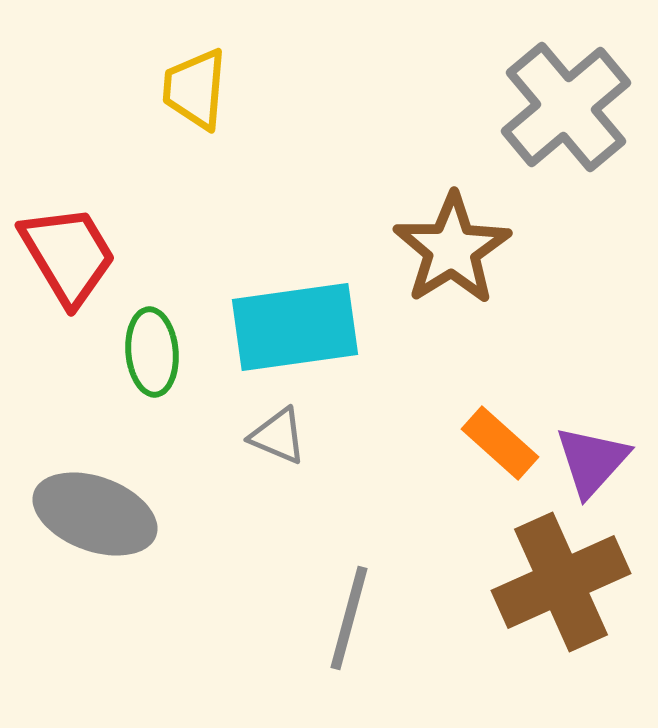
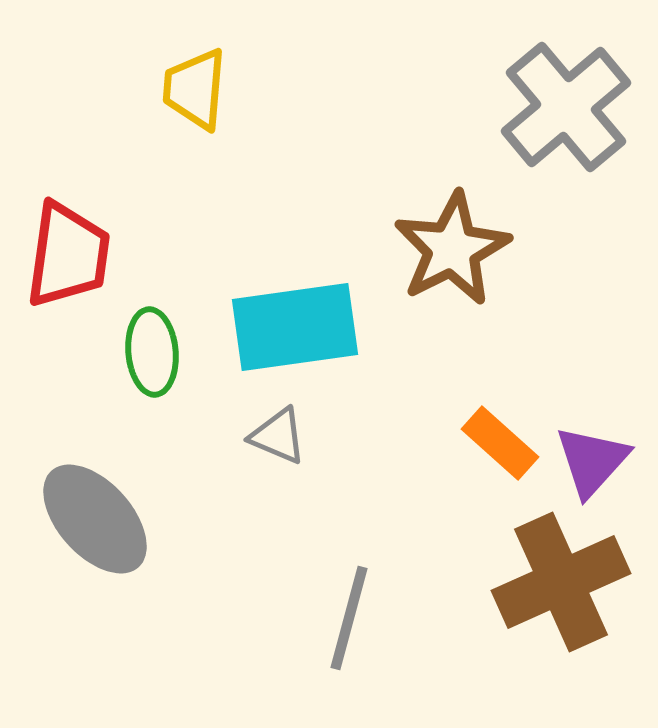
brown star: rotated 5 degrees clockwise
red trapezoid: rotated 39 degrees clockwise
gray ellipse: moved 5 px down; rotated 28 degrees clockwise
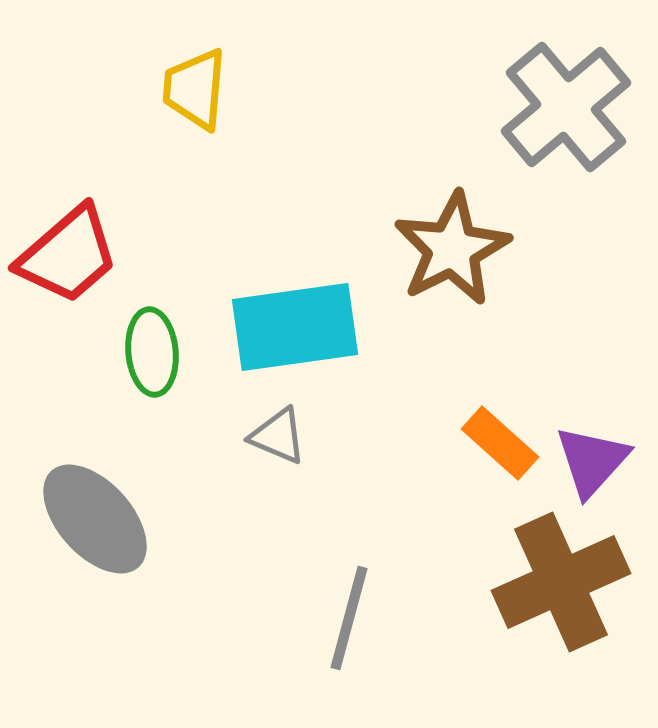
red trapezoid: rotated 41 degrees clockwise
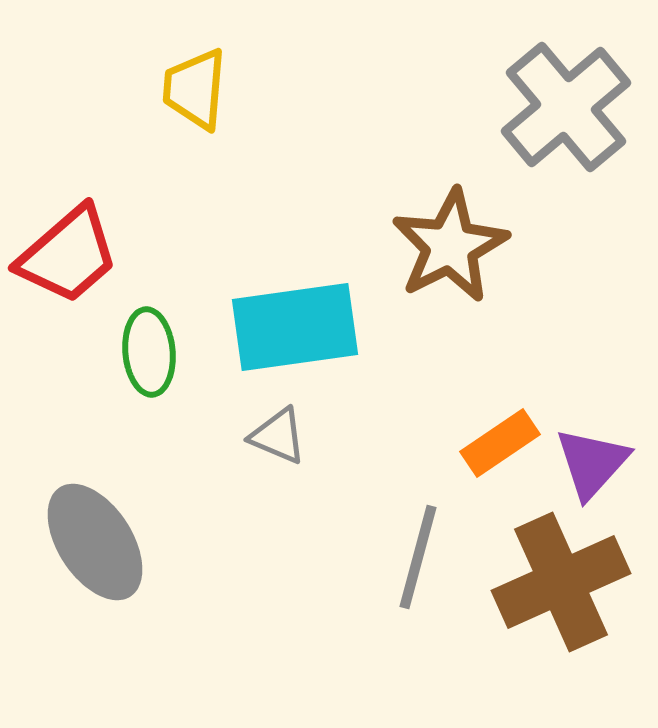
brown star: moved 2 px left, 3 px up
green ellipse: moved 3 px left
orange rectangle: rotated 76 degrees counterclockwise
purple triangle: moved 2 px down
gray ellipse: moved 23 px down; rotated 9 degrees clockwise
gray line: moved 69 px right, 61 px up
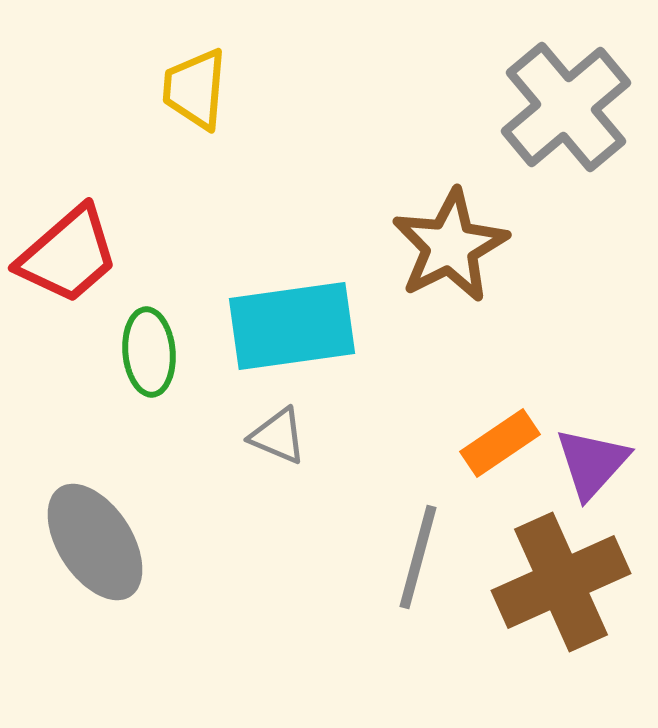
cyan rectangle: moved 3 px left, 1 px up
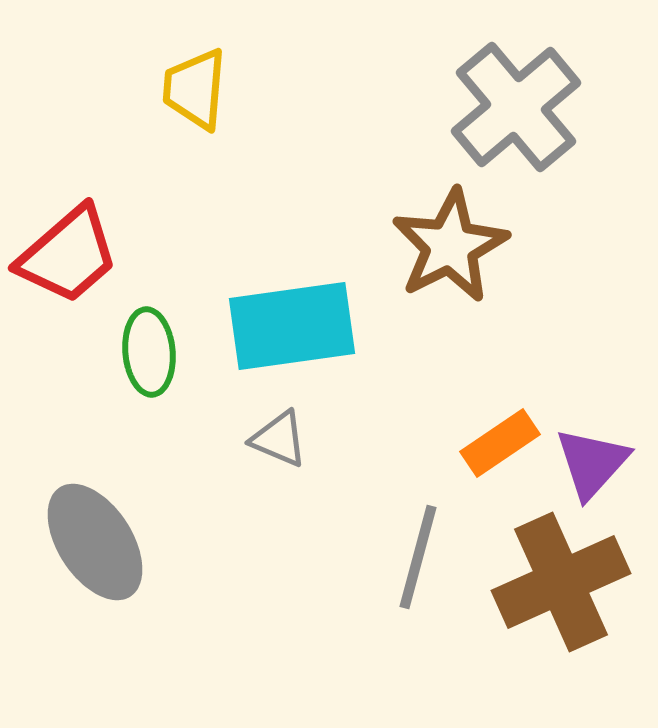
gray cross: moved 50 px left
gray triangle: moved 1 px right, 3 px down
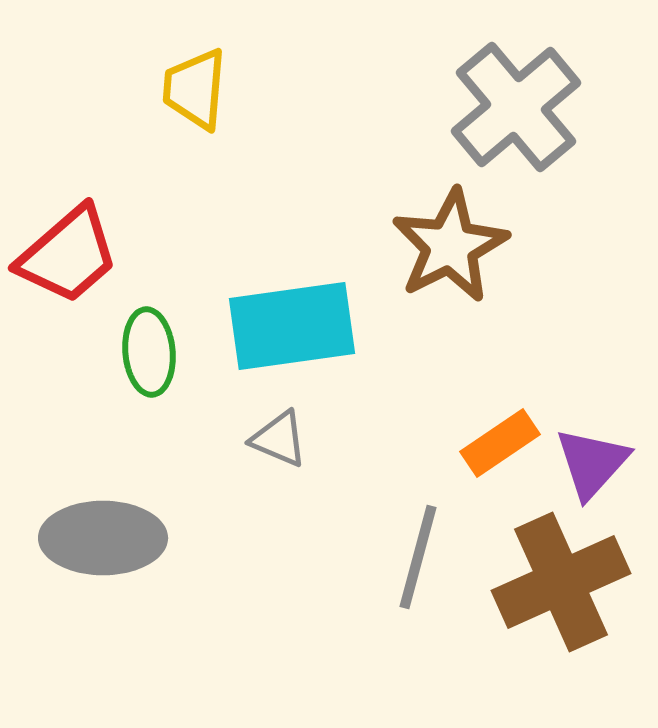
gray ellipse: moved 8 px right, 4 px up; rotated 57 degrees counterclockwise
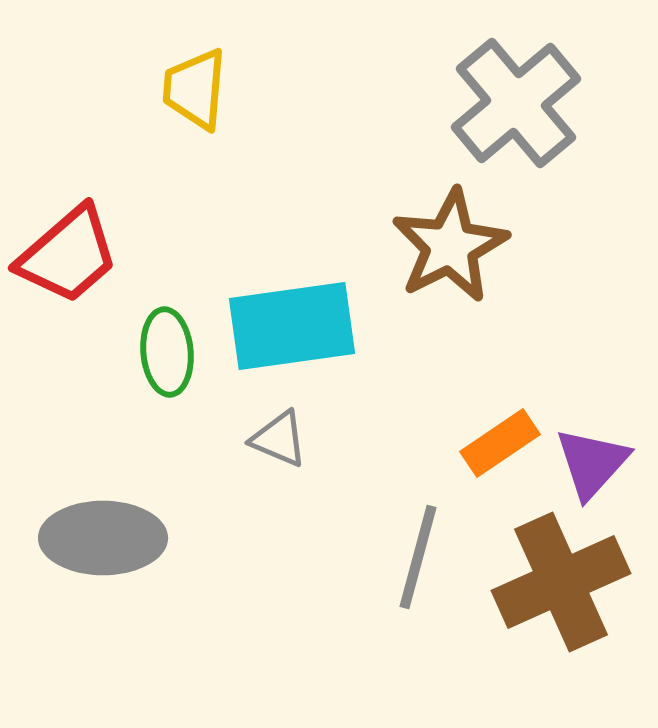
gray cross: moved 4 px up
green ellipse: moved 18 px right
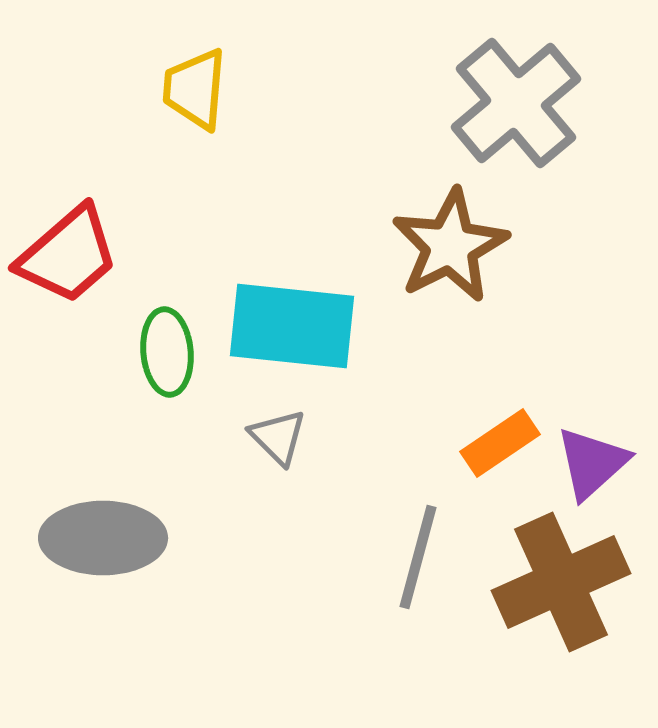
cyan rectangle: rotated 14 degrees clockwise
gray triangle: moved 1 px left, 2 px up; rotated 22 degrees clockwise
purple triangle: rotated 6 degrees clockwise
